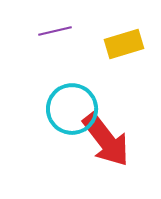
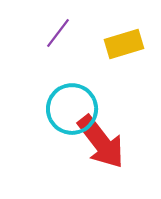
purple line: moved 3 px right, 2 px down; rotated 40 degrees counterclockwise
red arrow: moved 5 px left, 2 px down
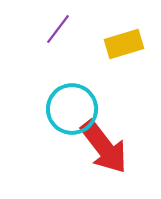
purple line: moved 4 px up
red arrow: moved 3 px right, 5 px down
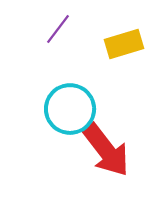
cyan circle: moved 2 px left
red arrow: moved 2 px right, 3 px down
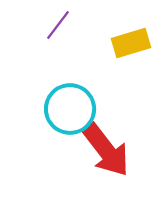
purple line: moved 4 px up
yellow rectangle: moved 7 px right, 1 px up
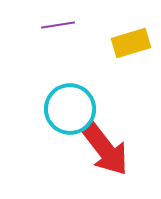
purple line: rotated 44 degrees clockwise
red arrow: moved 1 px left, 1 px up
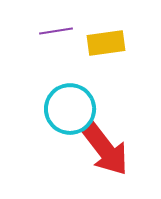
purple line: moved 2 px left, 6 px down
yellow rectangle: moved 25 px left; rotated 9 degrees clockwise
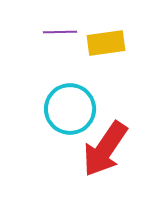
purple line: moved 4 px right, 1 px down; rotated 8 degrees clockwise
red arrow: rotated 72 degrees clockwise
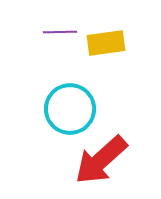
red arrow: moved 4 px left, 11 px down; rotated 14 degrees clockwise
